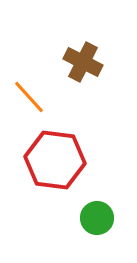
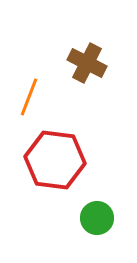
brown cross: moved 4 px right, 1 px down
orange line: rotated 63 degrees clockwise
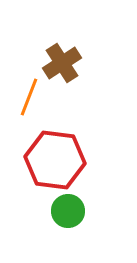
brown cross: moved 25 px left; rotated 30 degrees clockwise
green circle: moved 29 px left, 7 px up
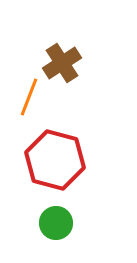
red hexagon: rotated 8 degrees clockwise
green circle: moved 12 px left, 12 px down
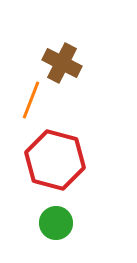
brown cross: rotated 30 degrees counterclockwise
orange line: moved 2 px right, 3 px down
